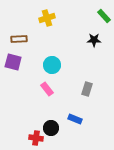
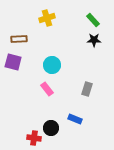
green rectangle: moved 11 px left, 4 px down
red cross: moved 2 px left
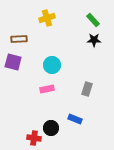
pink rectangle: rotated 64 degrees counterclockwise
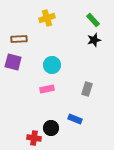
black star: rotated 16 degrees counterclockwise
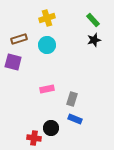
brown rectangle: rotated 14 degrees counterclockwise
cyan circle: moved 5 px left, 20 px up
gray rectangle: moved 15 px left, 10 px down
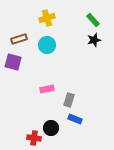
gray rectangle: moved 3 px left, 1 px down
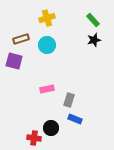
brown rectangle: moved 2 px right
purple square: moved 1 px right, 1 px up
